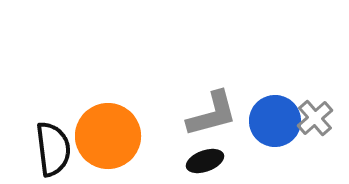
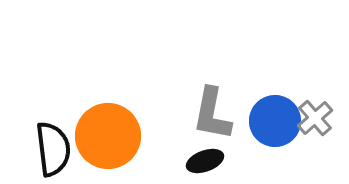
gray L-shape: rotated 116 degrees clockwise
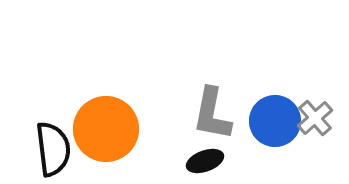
orange circle: moved 2 px left, 7 px up
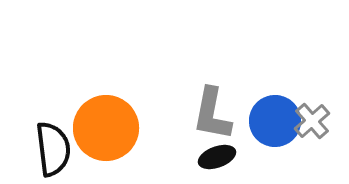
gray cross: moved 3 px left, 3 px down
orange circle: moved 1 px up
black ellipse: moved 12 px right, 4 px up
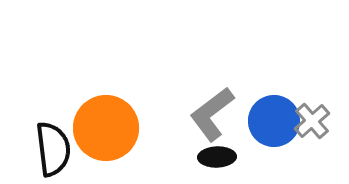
gray L-shape: rotated 42 degrees clockwise
blue circle: moved 1 px left
black ellipse: rotated 18 degrees clockwise
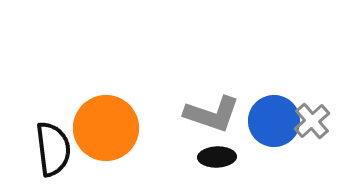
gray L-shape: rotated 124 degrees counterclockwise
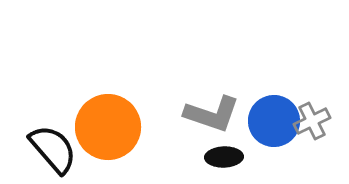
gray cross: rotated 15 degrees clockwise
orange circle: moved 2 px right, 1 px up
black semicircle: rotated 34 degrees counterclockwise
black ellipse: moved 7 px right
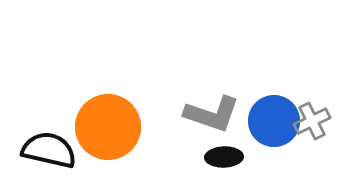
black semicircle: moved 4 px left, 1 px down; rotated 36 degrees counterclockwise
